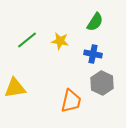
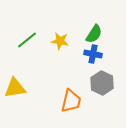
green semicircle: moved 1 px left, 12 px down
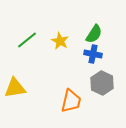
yellow star: rotated 18 degrees clockwise
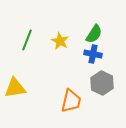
green line: rotated 30 degrees counterclockwise
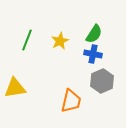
yellow star: rotated 18 degrees clockwise
gray hexagon: moved 2 px up; rotated 10 degrees clockwise
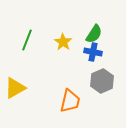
yellow star: moved 3 px right, 1 px down; rotated 12 degrees counterclockwise
blue cross: moved 2 px up
yellow triangle: rotated 20 degrees counterclockwise
orange trapezoid: moved 1 px left
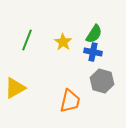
gray hexagon: rotated 20 degrees counterclockwise
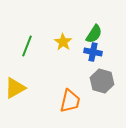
green line: moved 6 px down
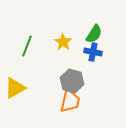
gray hexagon: moved 30 px left
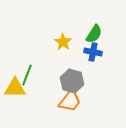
green line: moved 29 px down
yellow triangle: rotated 30 degrees clockwise
orange trapezoid: rotated 25 degrees clockwise
